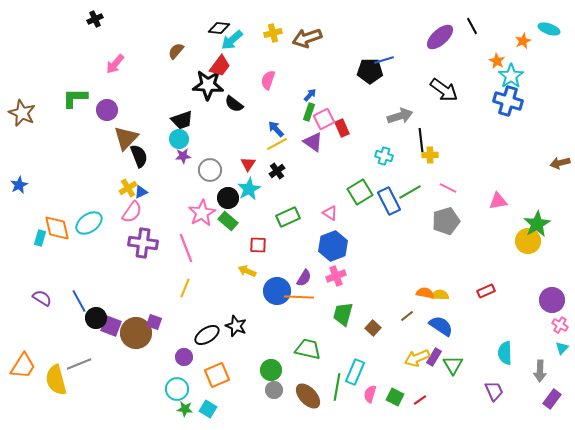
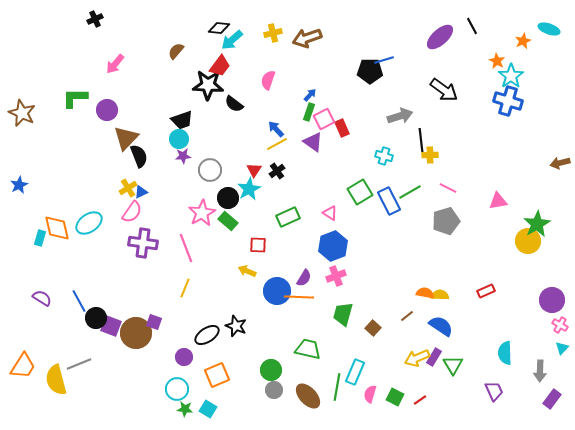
red triangle at (248, 164): moved 6 px right, 6 px down
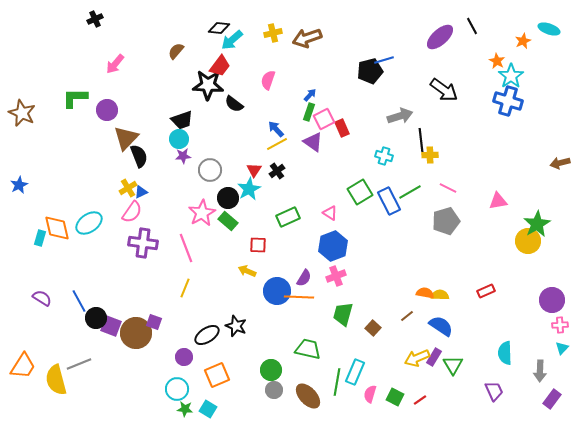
black pentagon at (370, 71): rotated 15 degrees counterclockwise
pink cross at (560, 325): rotated 35 degrees counterclockwise
green line at (337, 387): moved 5 px up
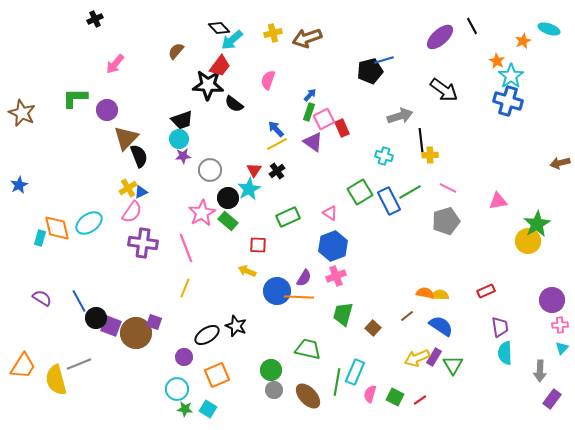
black diamond at (219, 28): rotated 40 degrees clockwise
purple trapezoid at (494, 391): moved 6 px right, 64 px up; rotated 15 degrees clockwise
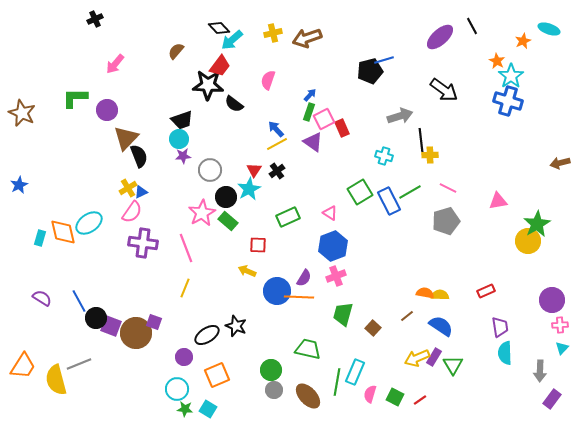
black circle at (228, 198): moved 2 px left, 1 px up
orange diamond at (57, 228): moved 6 px right, 4 px down
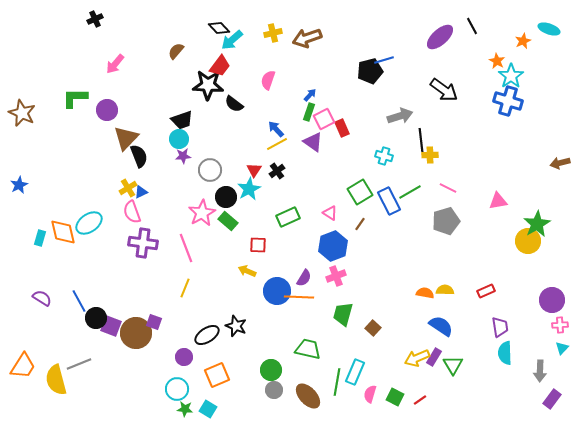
pink semicircle at (132, 212): rotated 125 degrees clockwise
yellow semicircle at (440, 295): moved 5 px right, 5 px up
brown line at (407, 316): moved 47 px left, 92 px up; rotated 16 degrees counterclockwise
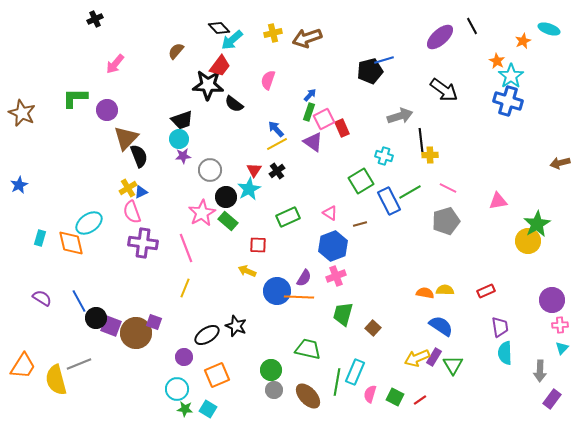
green square at (360, 192): moved 1 px right, 11 px up
brown line at (360, 224): rotated 40 degrees clockwise
orange diamond at (63, 232): moved 8 px right, 11 px down
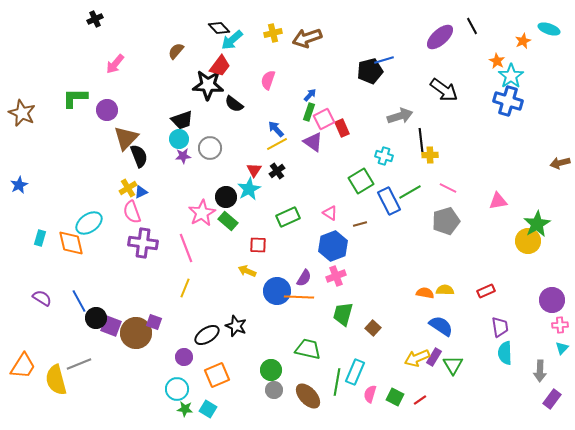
gray circle at (210, 170): moved 22 px up
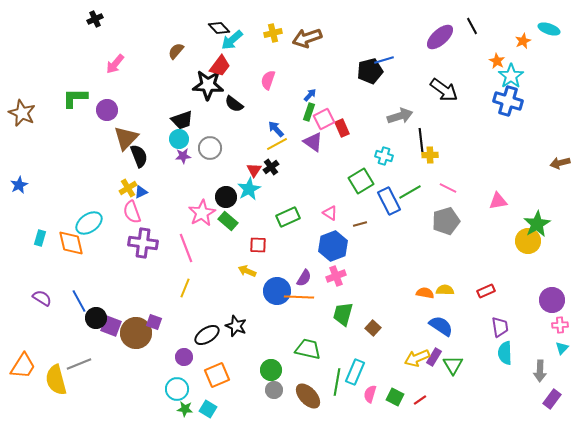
black cross at (277, 171): moved 6 px left, 4 px up
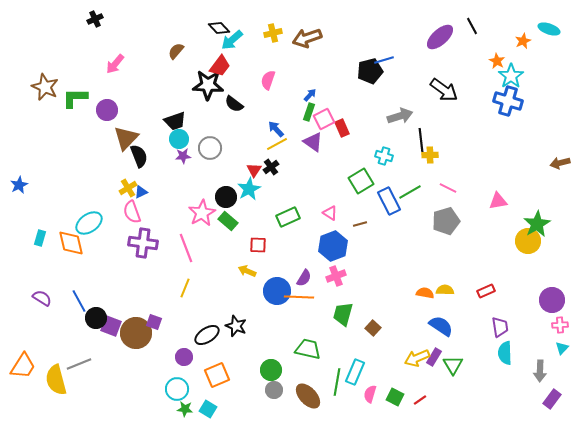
brown star at (22, 113): moved 23 px right, 26 px up
black trapezoid at (182, 120): moved 7 px left, 1 px down
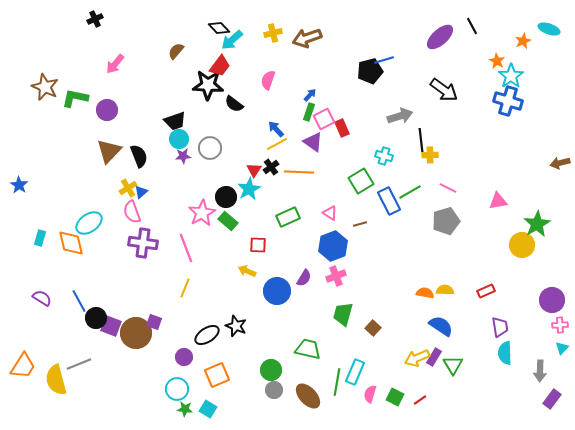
green L-shape at (75, 98): rotated 12 degrees clockwise
brown triangle at (126, 138): moved 17 px left, 13 px down
blue star at (19, 185): rotated 12 degrees counterclockwise
blue triangle at (141, 192): rotated 16 degrees counterclockwise
yellow circle at (528, 241): moved 6 px left, 4 px down
orange line at (299, 297): moved 125 px up
